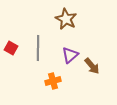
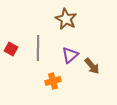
red square: moved 1 px down
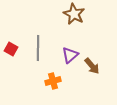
brown star: moved 8 px right, 5 px up
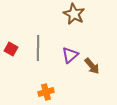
orange cross: moved 7 px left, 11 px down
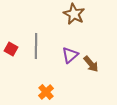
gray line: moved 2 px left, 2 px up
brown arrow: moved 1 px left, 2 px up
orange cross: rotated 28 degrees counterclockwise
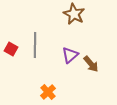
gray line: moved 1 px left, 1 px up
orange cross: moved 2 px right
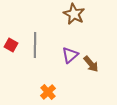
red square: moved 4 px up
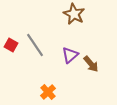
gray line: rotated 35 degrees counterclockwise
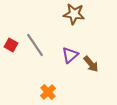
brown star: rotated 20 degrees counterclockwise
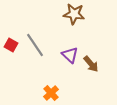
purple triangle: rotated 36 degrees counterclockwise
orange cross: moved 3 px right, 1 px down
